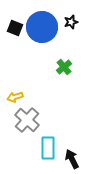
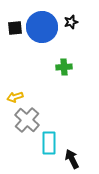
black square: rotated 28 degrees counterclockwise
green cross: rotated 35 degrees clockwise
cyan rectangle: moved 1 px right, 5 px up
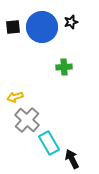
black square: moved 2 px left, 1 px up
cyan rectangle: rotated 30 degrees counterclockwise
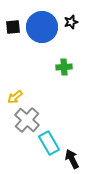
yellow arrow: rotated 21 degrees counterclockwise
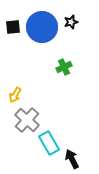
green cross: rotated 21 degrees counterclockwise
yellow arrow: moved 2 px up; rotated 21 degrees counterclockwise
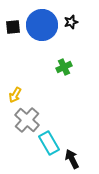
blue circle: moved 2 px up
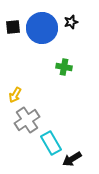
blue circle: moved 3 px down
green cross: rotated 35 degrees clockwise
gray cross: rotated 15 degrees clockwise
cyan rectangle: moved 2 px right
black arrow: rotated 96 degrees counterclockwise
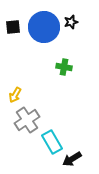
blue circle: moved 2 px right, 1 px up
cyan rectangle: moved 1 px right, 1 px up
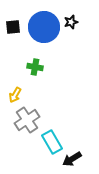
green cross: moved 29 px left
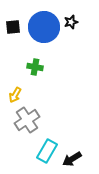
cyan rectangle: moved 5 px left, 9 px down; rotated 60 degrees clockwise
